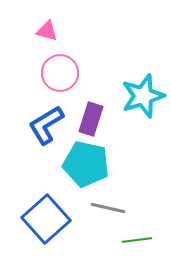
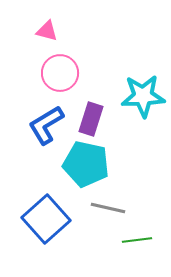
cyan star: rotated 15 degrees clockwise
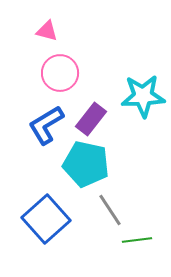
purple rectangle: rotated 20 degrees clockwise
gray line: moved 2 px right, 2 px down; rotated 44 degrees clockwise
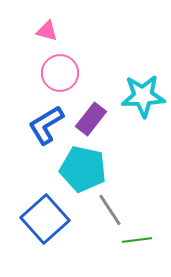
cyan pentagon: moved 3 px left, 5 px down
blue square: moved 1 px left
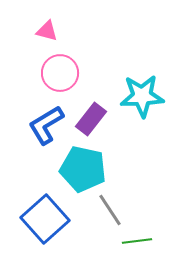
cyan star: moved 1 px left
green line: moved 1 px down
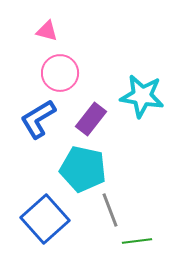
cyan star: rotated 12 degrees clockwise
blue L-shape: moved 8 px left, 6 px up
gray line: rotated 12 degrees clockwise
